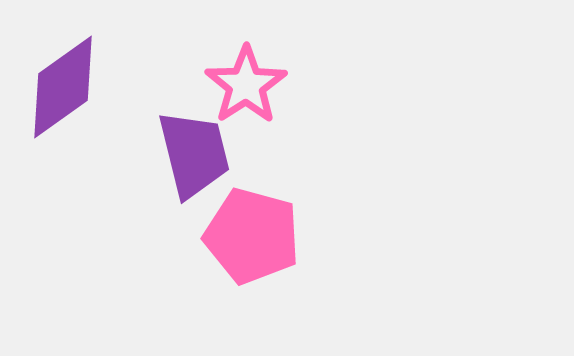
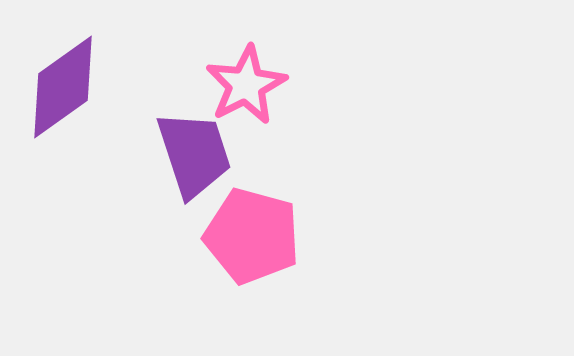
pink star: rotated 6 degrees clockwise
purple trapezoid: rotated 4 degrees counterclockwise
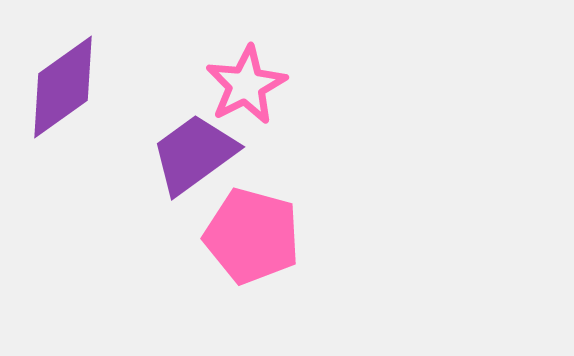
purple trapezoid: rotated 108 degrees counterclockwise
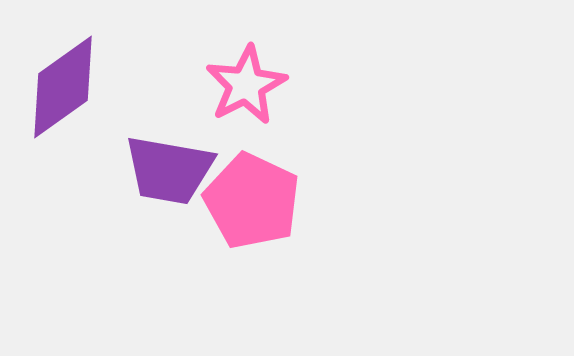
purple trapezoid: moved 25 px left, 16 px down; rotated 134 degrees counterclockwise
pink pentagon: moved 35 px up; rotated 10 degrees clockwise
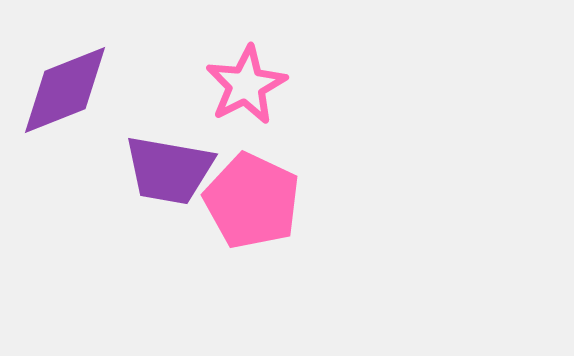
purple diamond: moved 2 px right, 3 px down; rotated 14 degrees clockwise
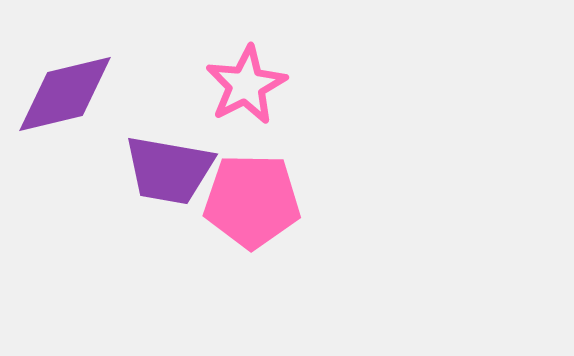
purple diamond: moved 4 px down; rotated 8 degrees clockwise
pink pentagon: rotated 24 degrees counterclockwise
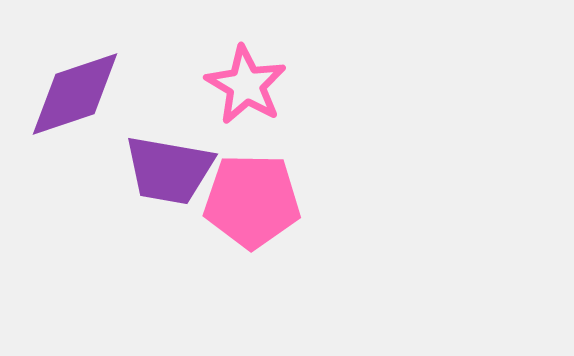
pink star: rotated 14 degrees counterclockwise
purple diamond: moved 10 px right; rotated 5 degrees counterclockwise
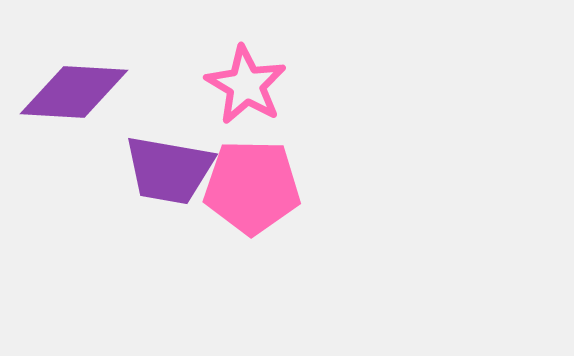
purple diamond: moved 1 px left, 2 px up; rotated 22 degrees clockwise
pink pentagon: moved 14 px up
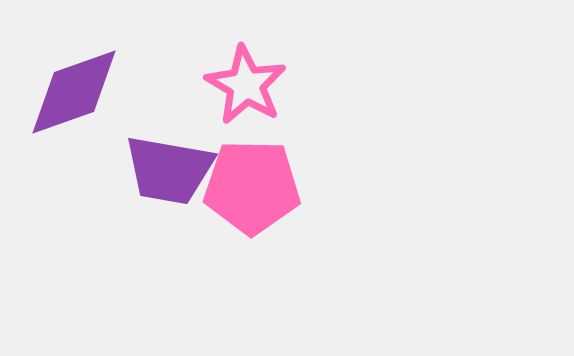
purple diamond: rotated 23 degrees counterclockwise
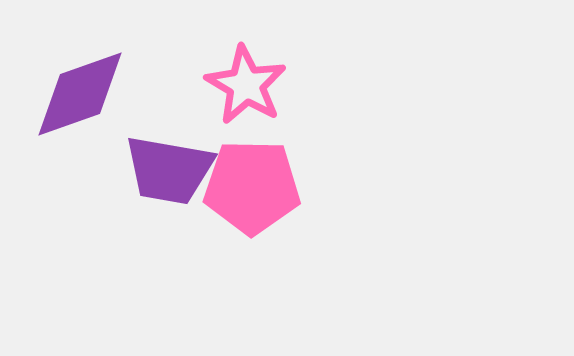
purple diamond: moved 6 px right, 2 px down
